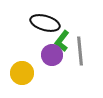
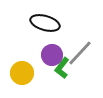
green L-shape: moved 27 px down
gray line: moved 2 px down; rotated 48 degrees clockwise
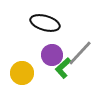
green L-shape: moved 1 px right; rotated 10 degrees clockwise
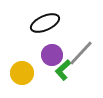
black ellipse: rotated 40 degrees counterclockwise
gray line: moved 1 px right
green L-shape: moved 2 px down
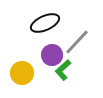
gray line: moved 4 px left, 11 px up
